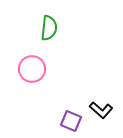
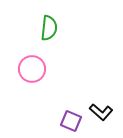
black L-shape: moved 2 px down
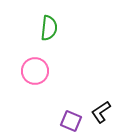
pink circle: moved 3 px right, 2 px down
black L-shape: rotated 105 degrees clockwise
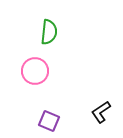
green semicircle: moved 4 px down
purple square: moved 22 px left
